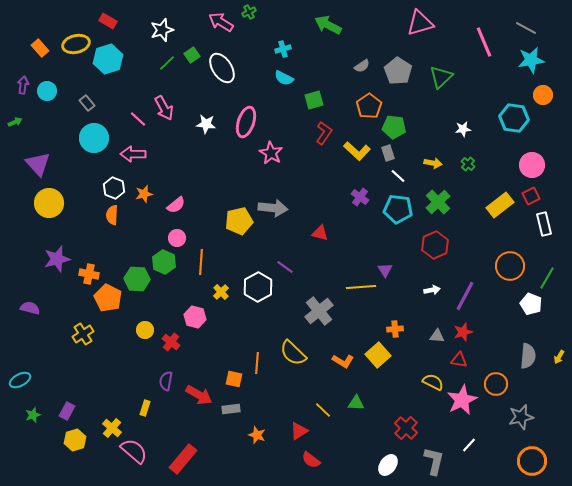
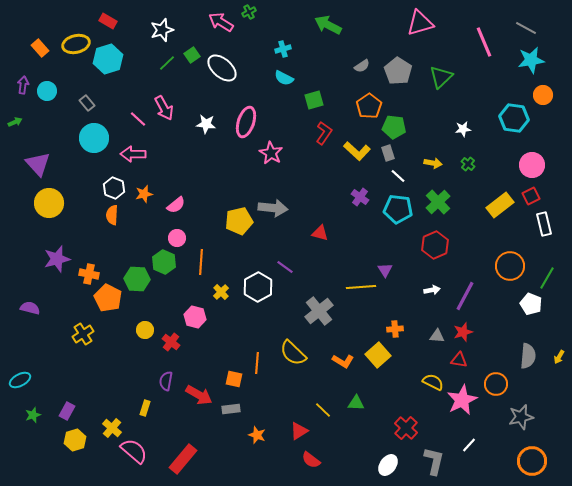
white ellipse at (222, 68): rotated 16 degrees counterclockwise
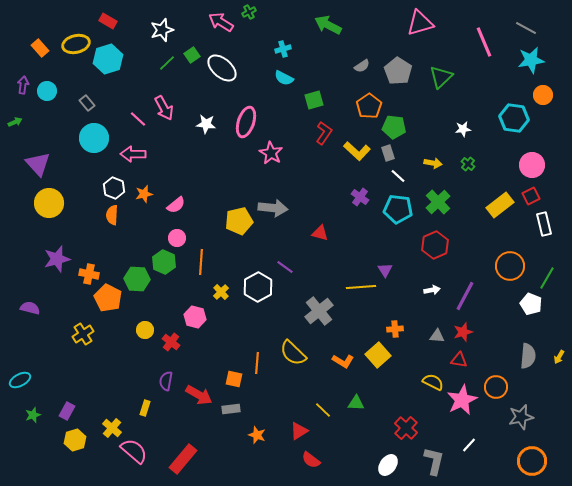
orange circle at (496, 384): moved 3 px down
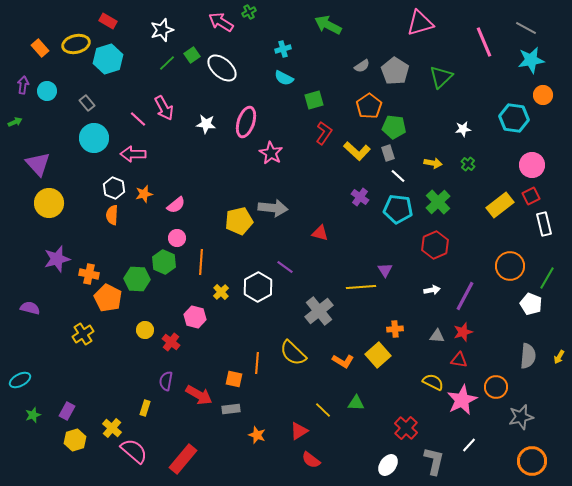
gray pentagon at (398, 71): moved 3 px left
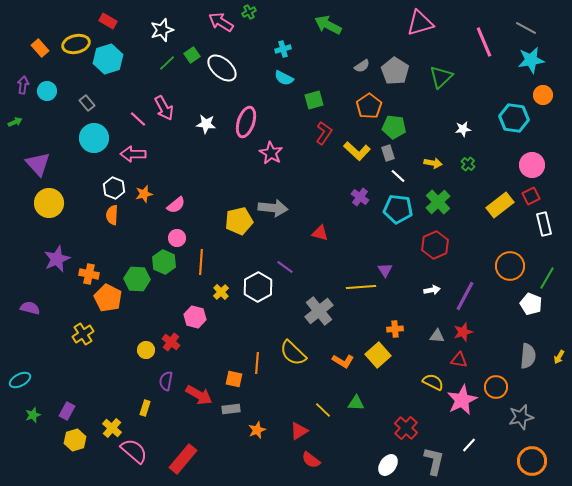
purple star at (57, 259): rotated 8 degrees counterclockwise
yellow circle at (145, 330): moved 1 px right, 20 px down
orange star at (257, 435): moved 5 px up; rotated 30 degrees clockwise
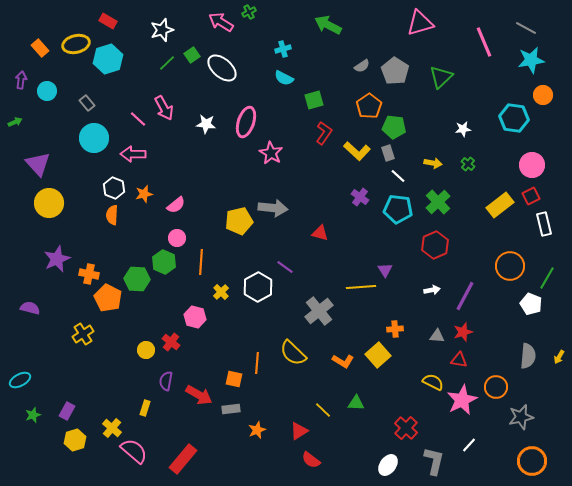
purple arrow at (23, 85): moved 2 px left, 5 px up
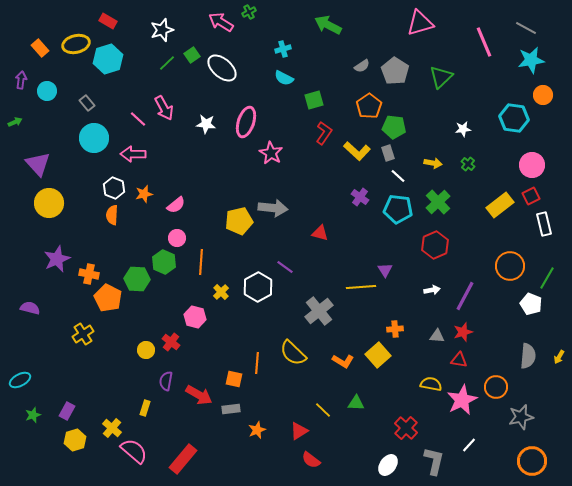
yellow semicircle at (433, 382): moved 2 px left, 2 px down; rotated 15 degrees counterclockwise
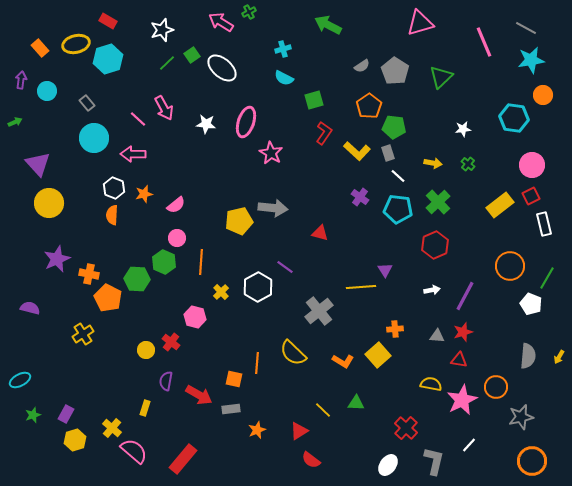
purple rectangle at (67, 411): moved 1 px left, 3 px down
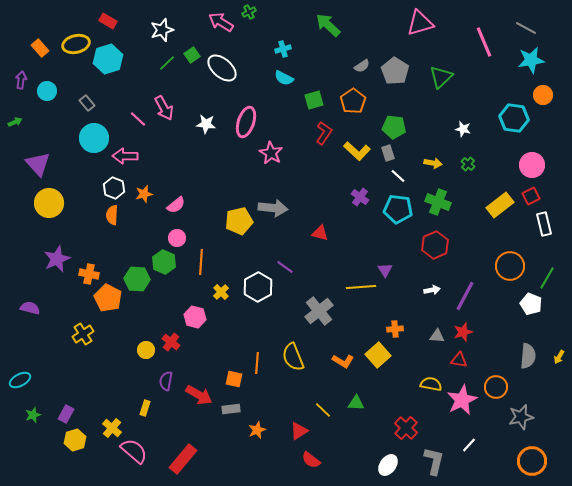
green arrow at (328, 25): rotated 16 degrees clockwise
orange pentagon at (369, 106): moved 16 px left, 5 px up
white star at (463, 129): rotated 21 degrees clockwise
pink arrow at (133, 154): moved 8 px left, 2 px down
green cross at (438, 202): rotated 25 degrees counterclockwise
yellow semicircle at (293, 353): moved 4 px down; rotated 24 degrees clockwise
